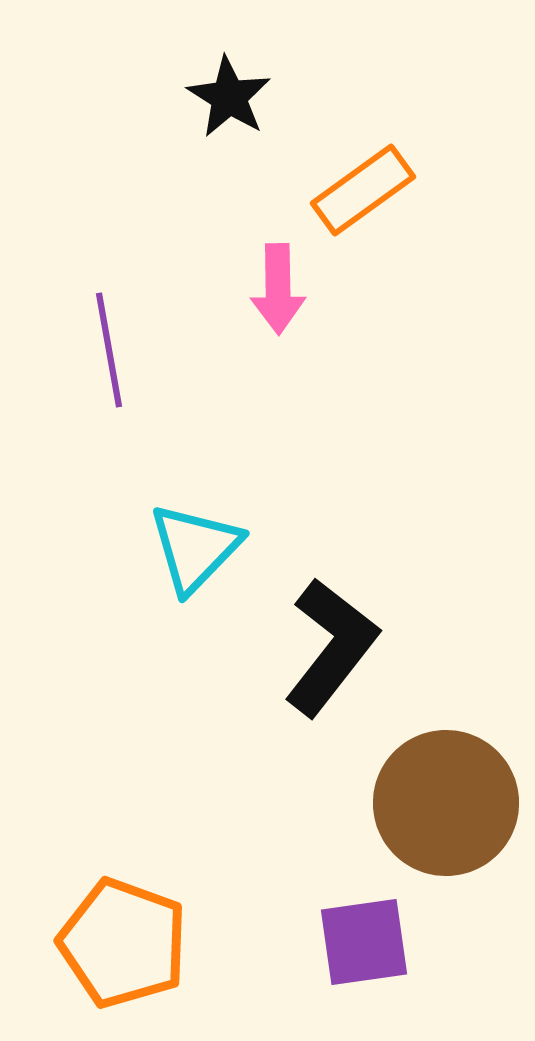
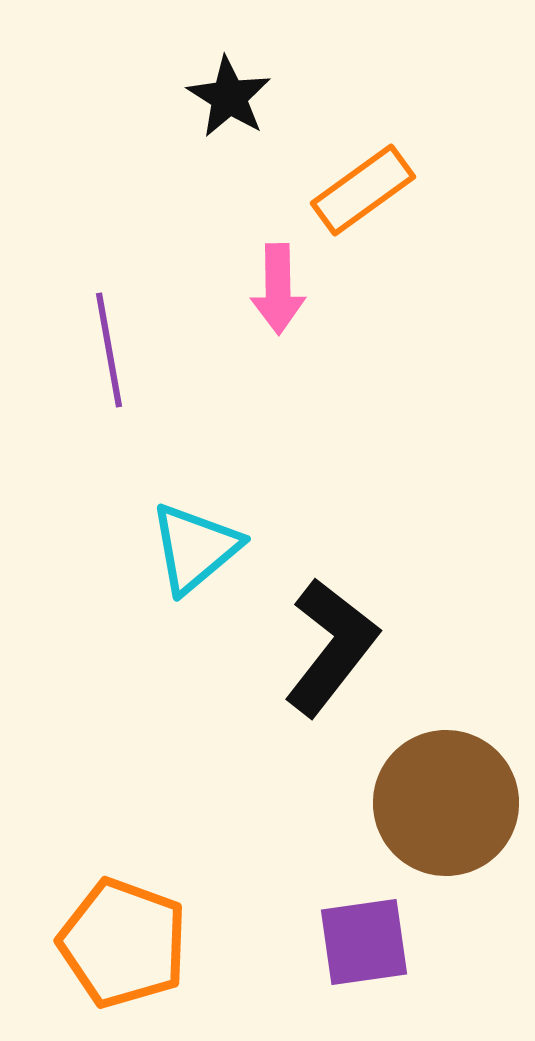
cyan triangle: rotated 6 degrees clockwise
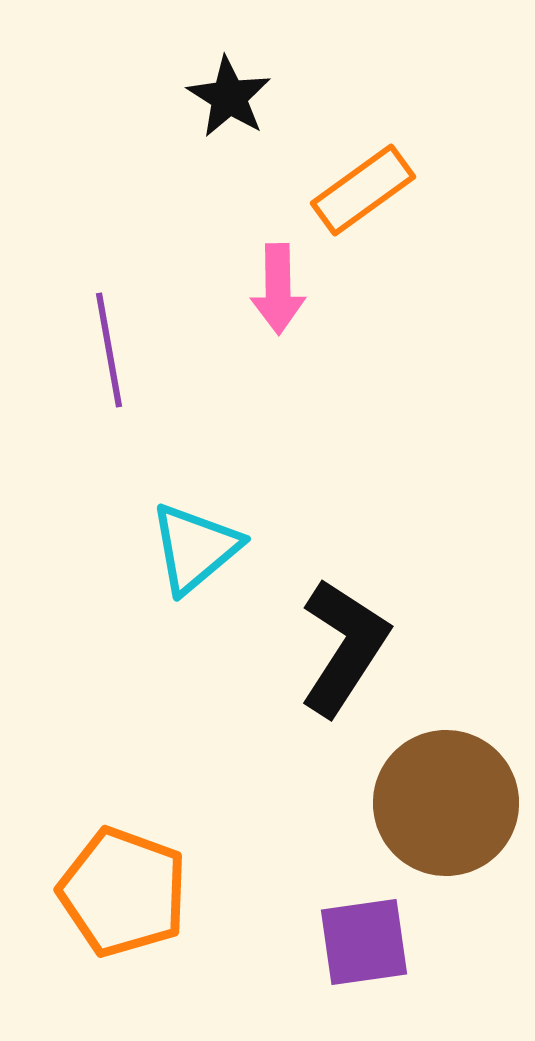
black L-shape: moved 13 px right; rotated 5 degrees counterclockwise
orange pentagon: moved 51 px up
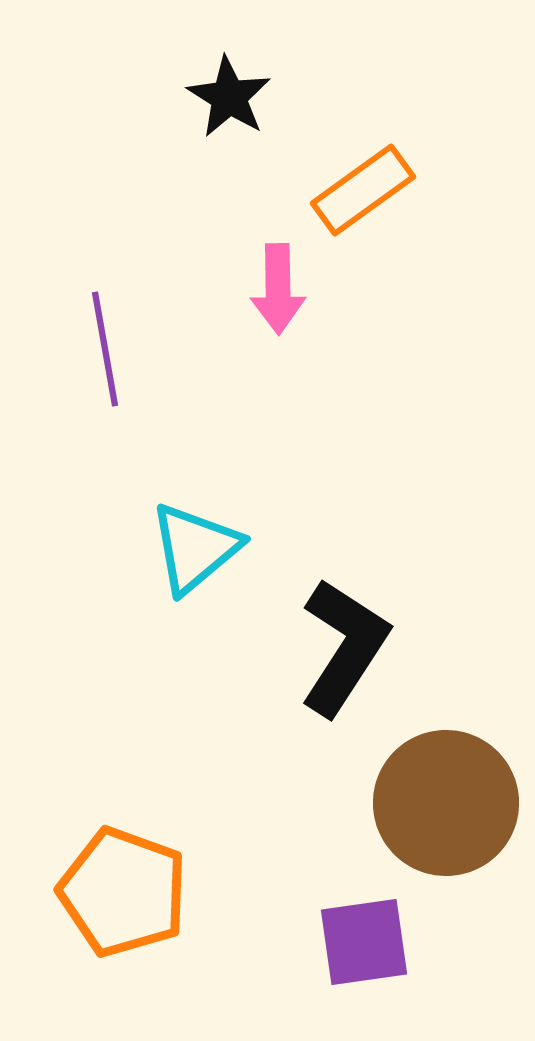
purple line: moved 4 px left, 1 px up
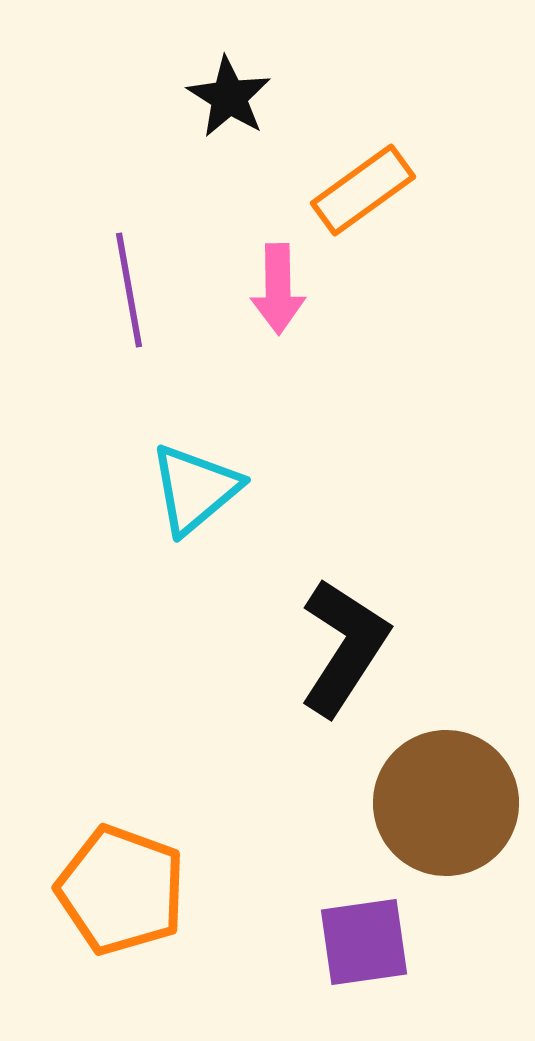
purple line: moved 24 px right, 59 px up
cyan triangle: moved 59 px up
orange pentagon: moved 2 px left, 2 px up
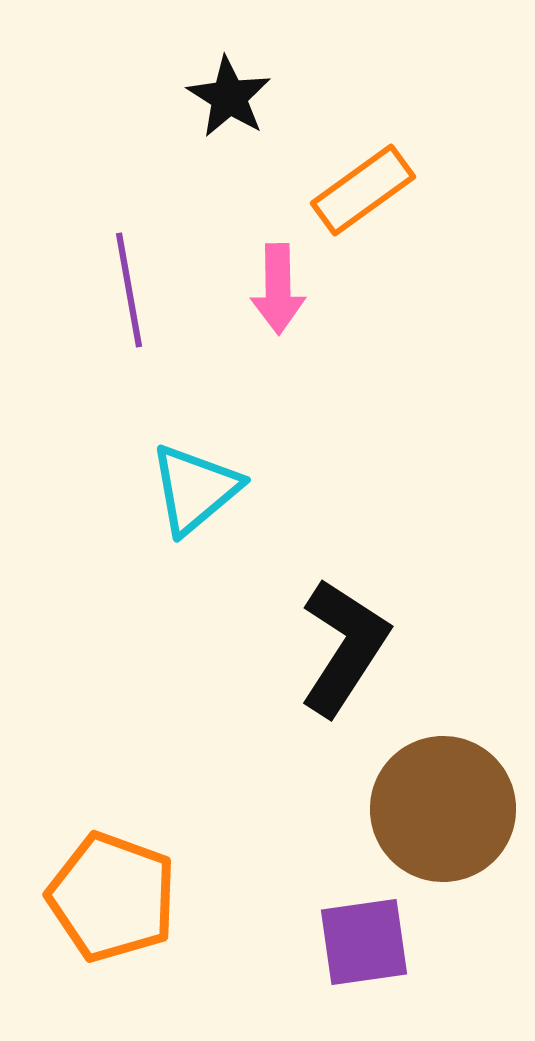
brown circle: moved 3 px left, 6 px down
orange pentagon: moved 9 px left, 7 px down
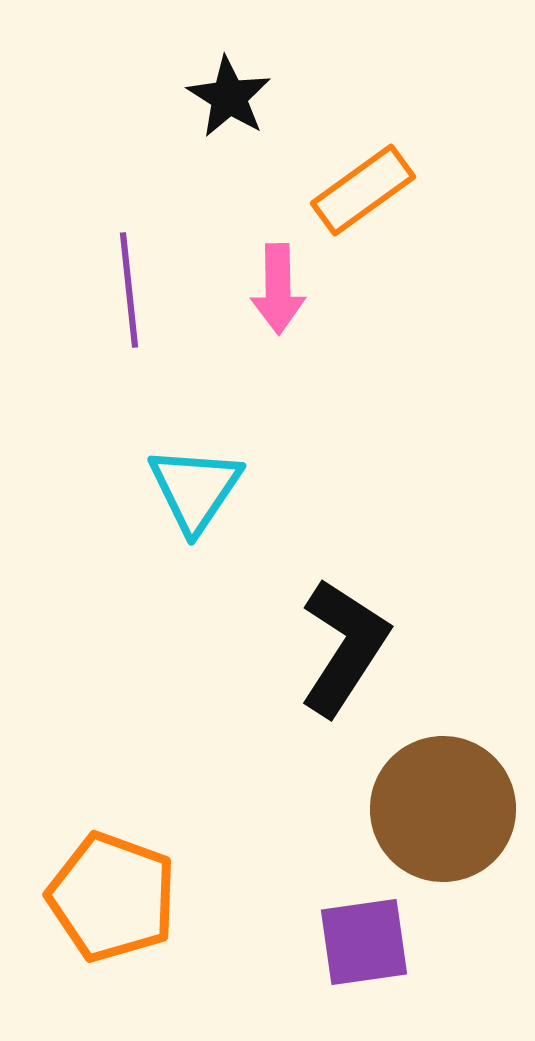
purple line: rotated 4 degrees clockwise
cyan triangle: rotated 16 degrees counterclockwise
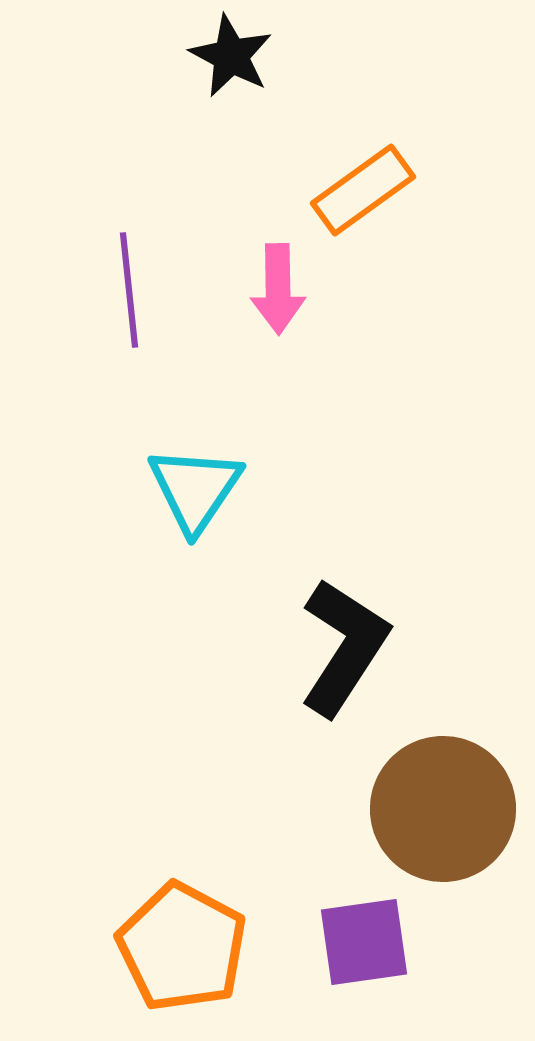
black star: moved 2 px right, 41 px up; rotated 4 degrees counterclockwise
orange pentagon: moved 70 px right, 50 px down; rotated 8 degrees clockwise
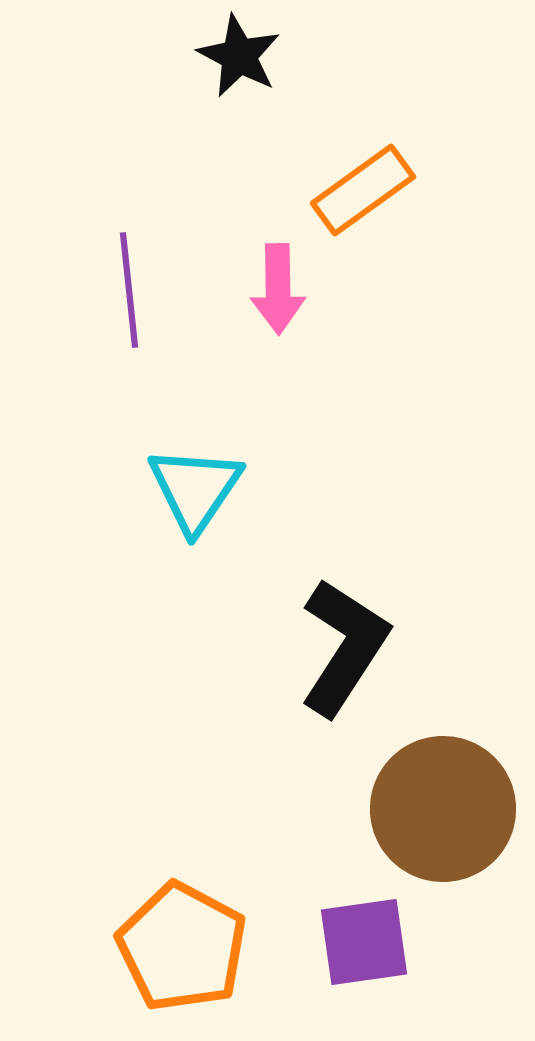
black star: moved 8 px right
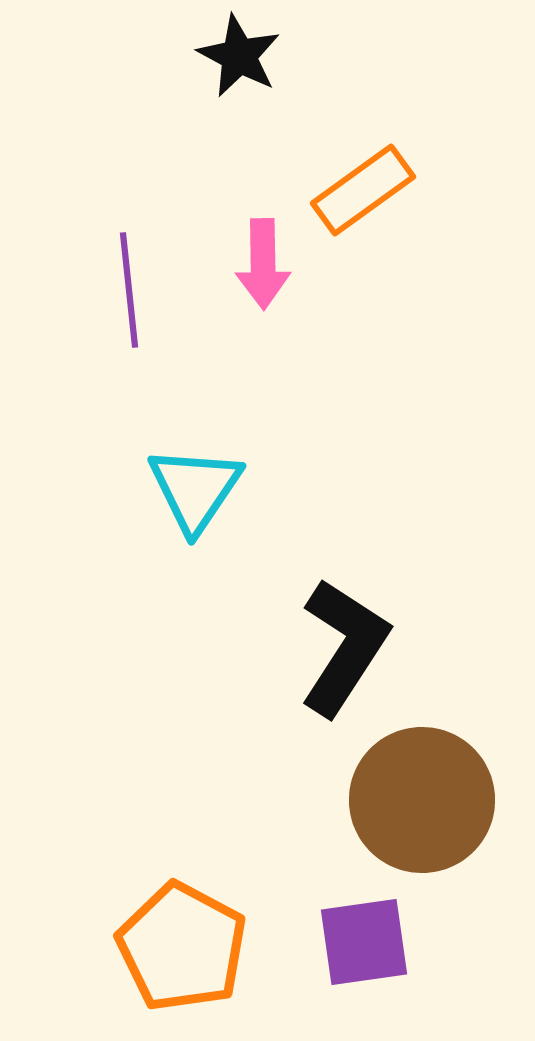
pink arrow: moved 15 px left, 25 px up
brown circle: moved 21 px left, 9 px up
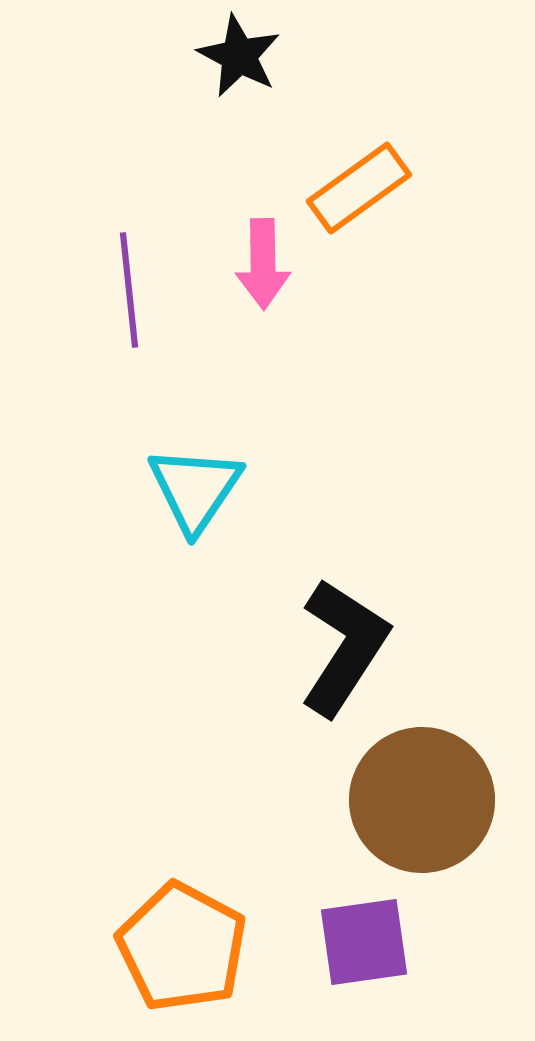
orange rectangle: moved 4 px left, 2 px up
